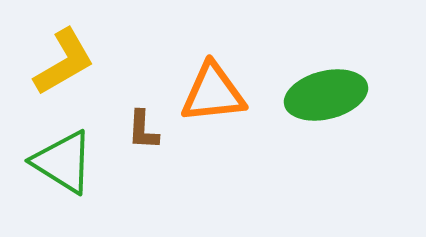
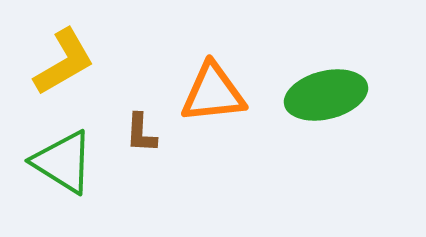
brown L-shape: moved 2 px left, 3 px down
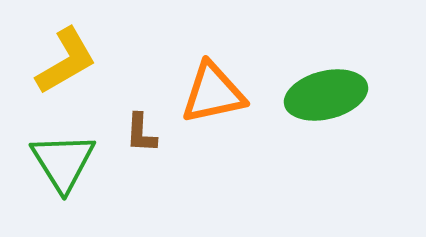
yellow L-shape: moved 2 px right, 1 px up
orange triangle: rotated 6 degrees counterclockwise
green triangle: rotated 26 degrees clockwise
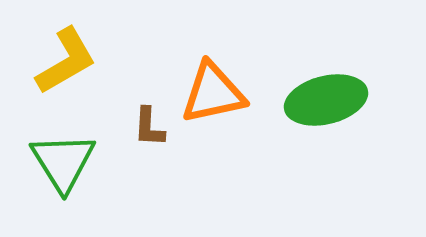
green ellipse: moved 5 px down
brown L-shape: moved 8 px right, 6 px up
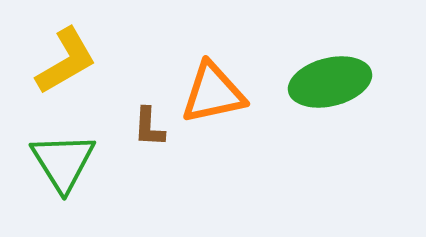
green ellipse: moved 4 px right, 18 px up
